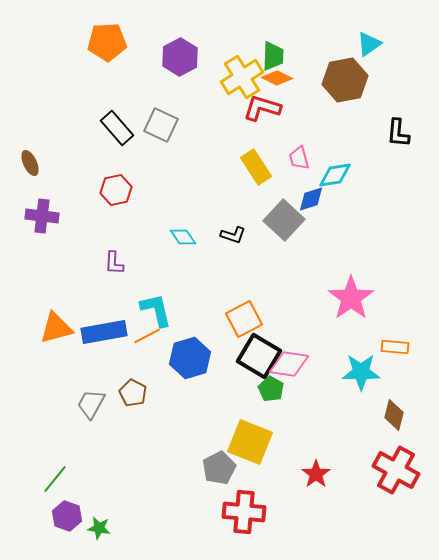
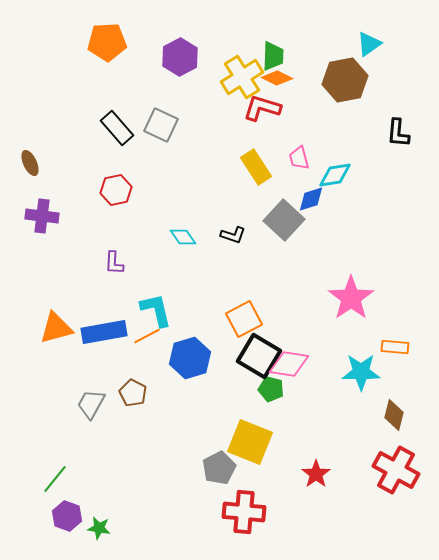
green pentagon at (271, 389): rotated 15 degrees counterclockwise
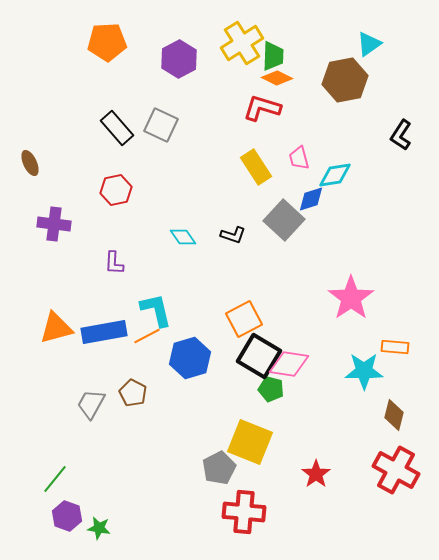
purple hexagon at (180, 57): moved 1 px left, 2 px down
yellow cross at (242, 77): moved 34 px up
black L-shape at (398, 133): moved 3 px right, 2 px down; rotated 28 degrees clockwise
purple cross at (42, 216): moved 12 px right, 8 px down
cyan star at (361, 372): moved 3 px right, 1 px up
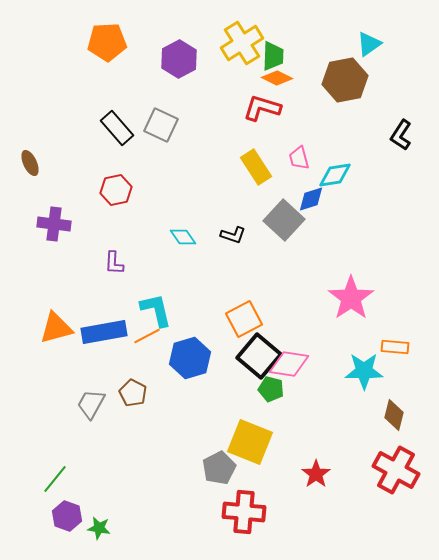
black square at (259, 356): rotated 9 degrees clockwise
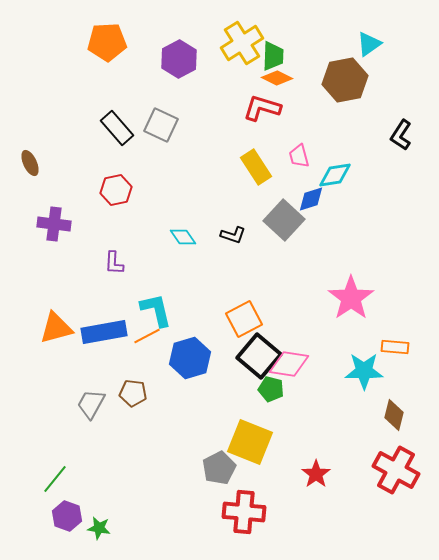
pink trapezoid at (299, 158): moved 2 px up
brown pentagon at (133, 393): rotated 20 degrees counterclockwise
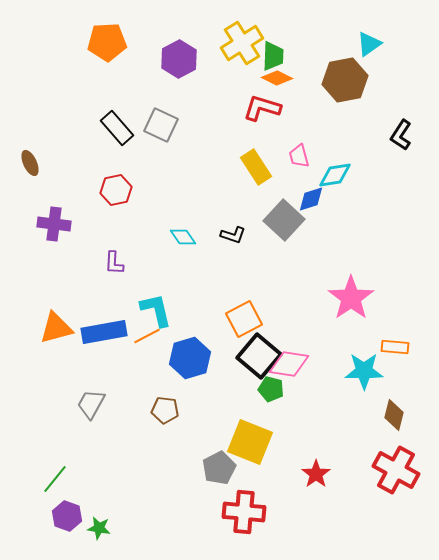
brown pentagon at (133, 393): moved 32 px right, 17 px down
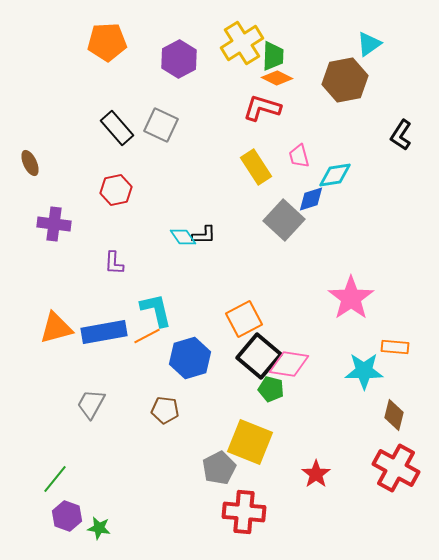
black L-shape at (233, 235): moved 29 px left; rotated 20 degrees counterclockwise
red cross at (396, 470): moved 2 px up
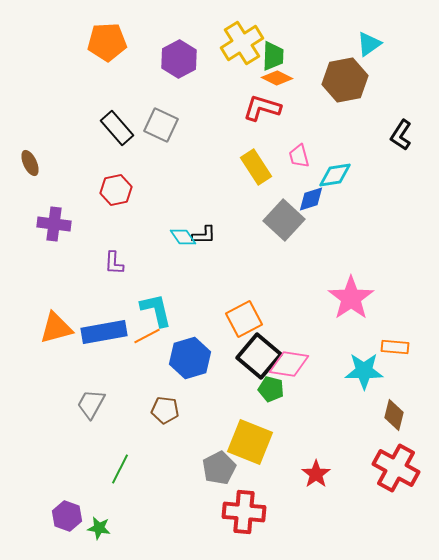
green line at (55, 479): moved 65 px right, 10 px up; rotated 12 degrees counterclockwise
